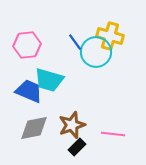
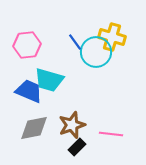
yellow cross: moved 2 px right, 1 px down
pink line: moved 2 px left
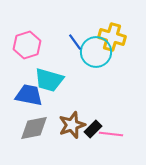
pink hexagon: rotated 12 degrees counterclockwise
blue trapezoid: moved 4 px down; rotated 12 degrees counterclockwise
black rectangle: moved 16 px right, 18 px up
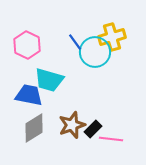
yellow cross: rotated 32 degrees counterclockwise
pink hexagon: rotated 16 degrees counterclockwise
cyan circle: moved 1 px left
gray diamond: rotated 20 degrees counterclockwise
pink line: moved 5 px down
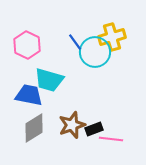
black rectangle: moved 1 px right; rotated 24 degrees clockwise
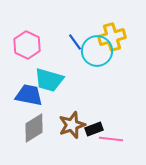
cyan circle: moved 2 px right, 1 px up
